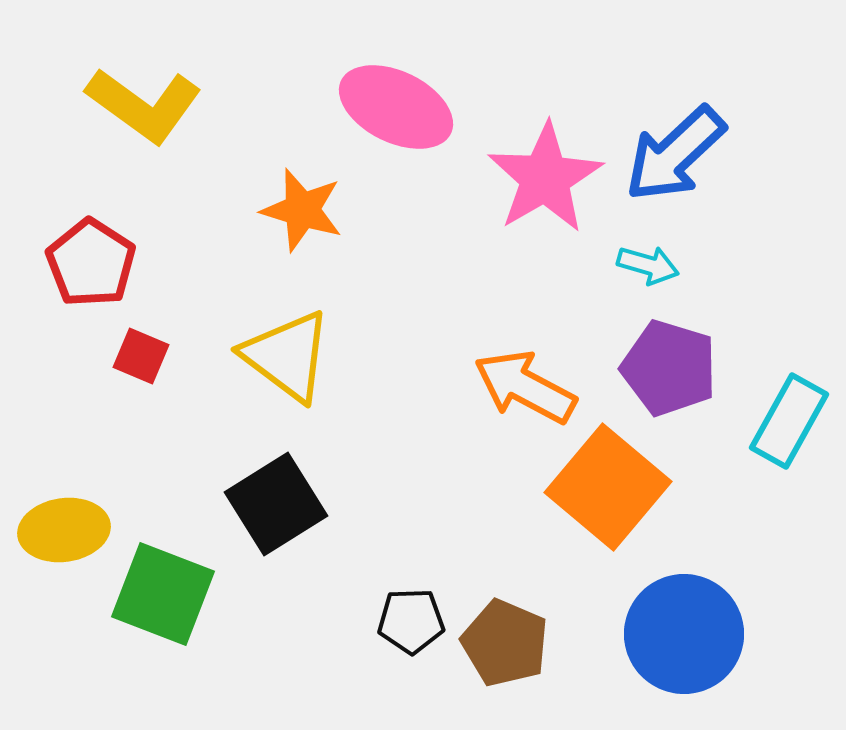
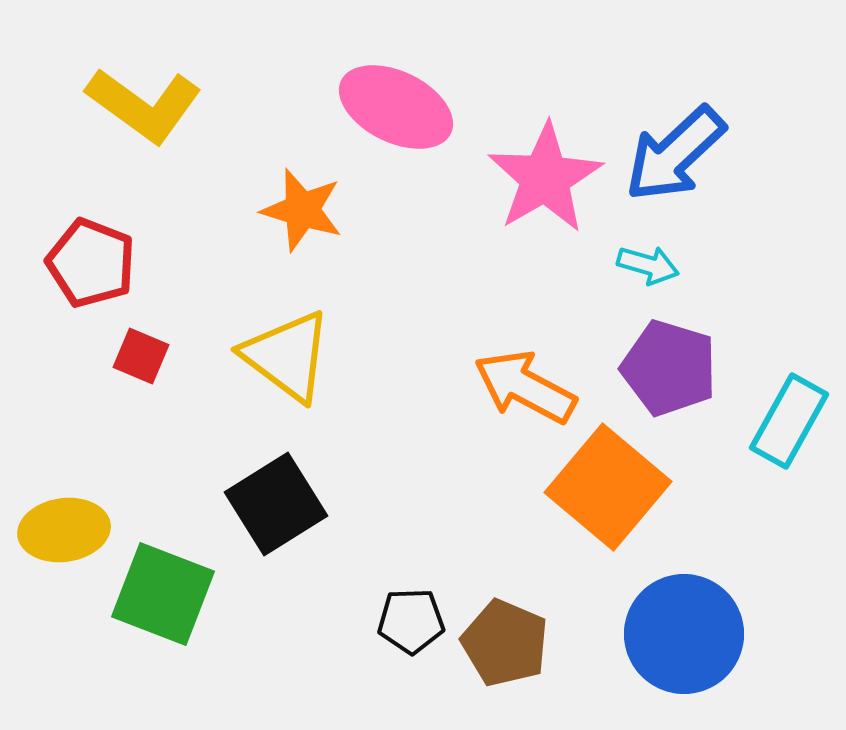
red pentagon: rotated 12 degrees counterclockwise
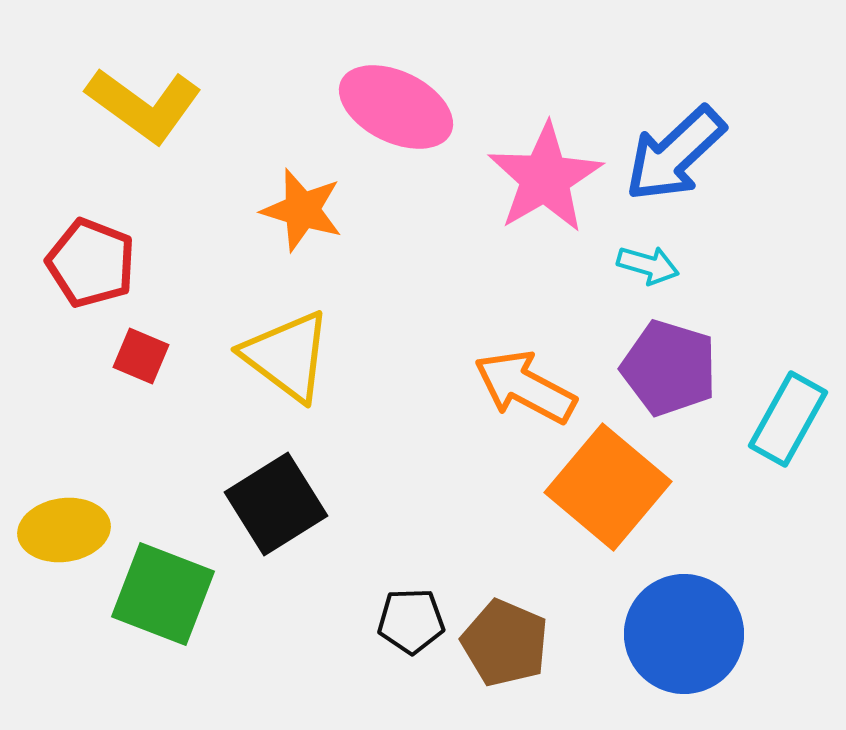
cyan rectangle: moved 1 px left, 2 px up
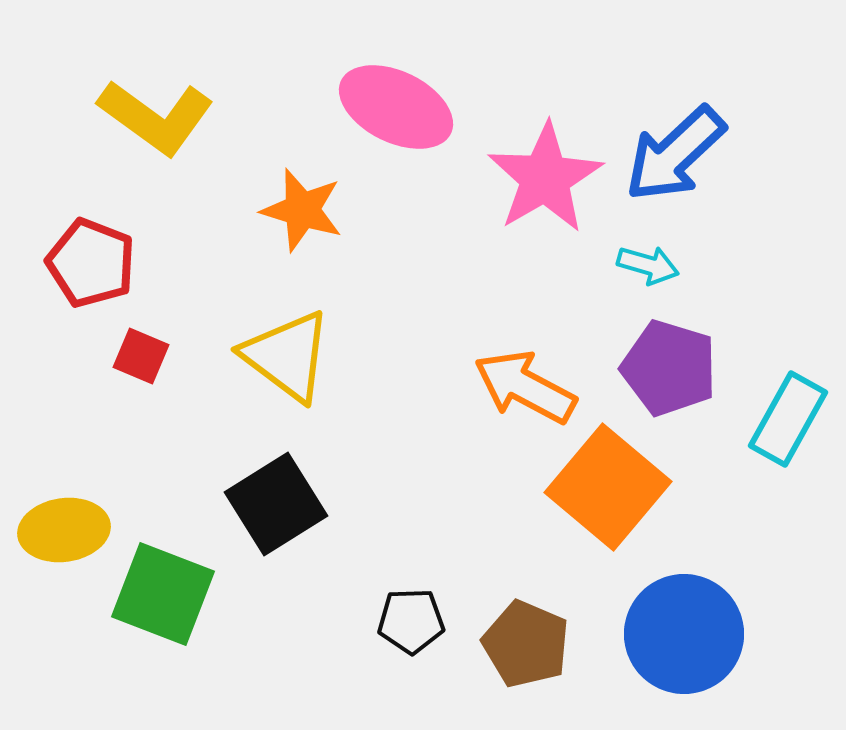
yellow L-shape: moved 12 px right, 12 px down
brown pentagon: moved 21 px right, 1 px down
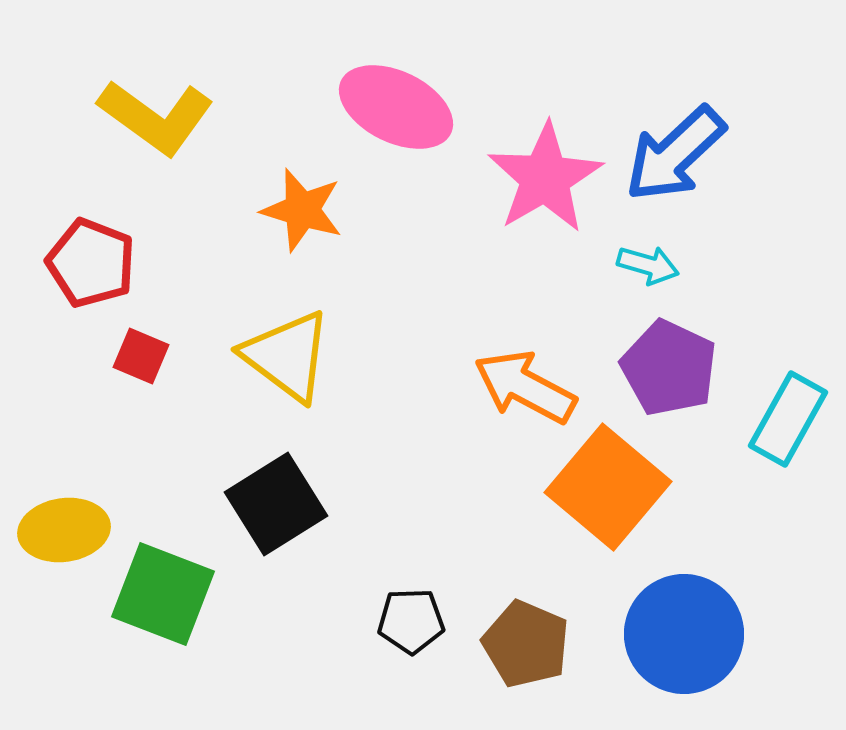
purple pentagon: rotated 8 degrees clockwise
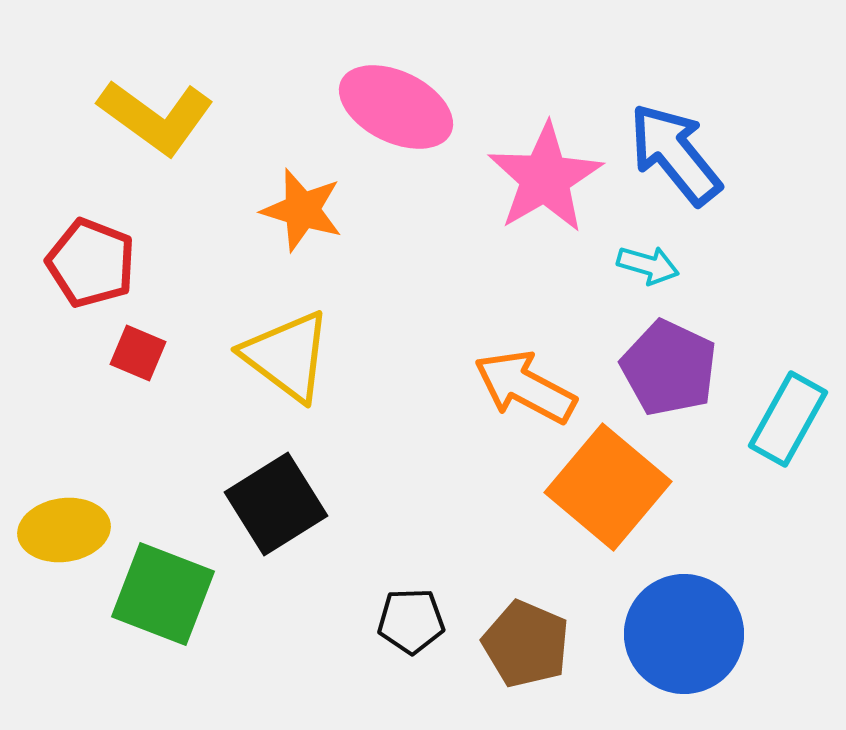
blue arrow: rotated 94 degrees clockwise
red square: moved 3 px left, 3 px up
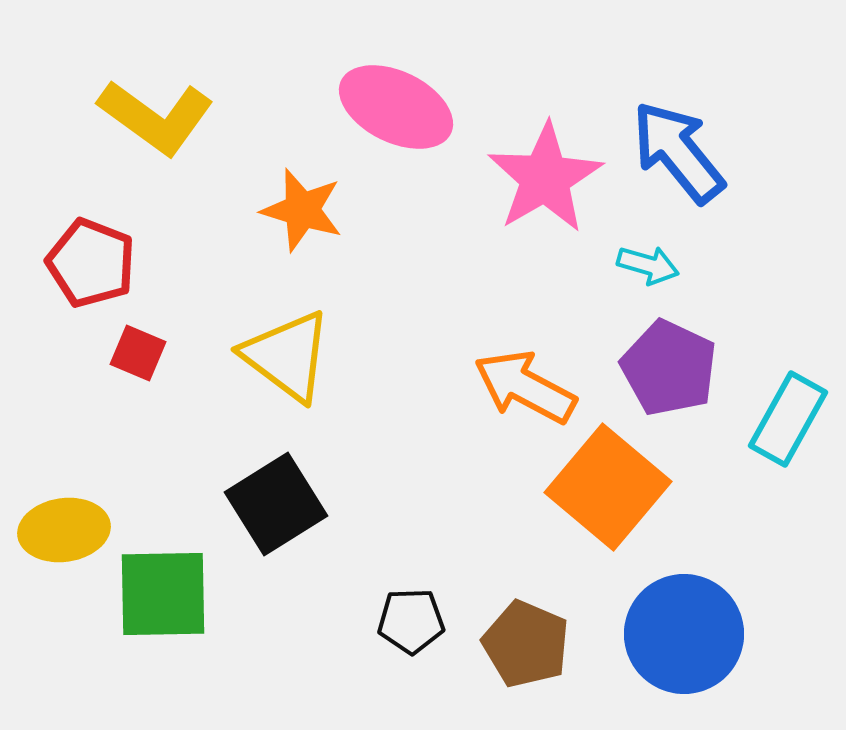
blue arrow: moved 3 px right, 2 px up
green square: rotated 22 degrees counterclockwise
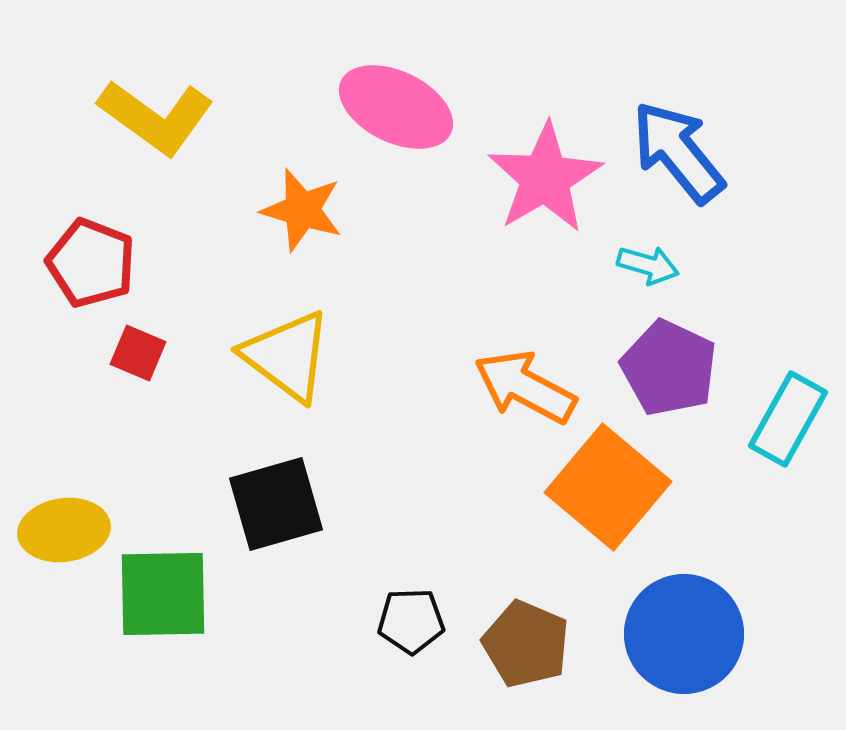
black square: rotated 16 degrees clockwise
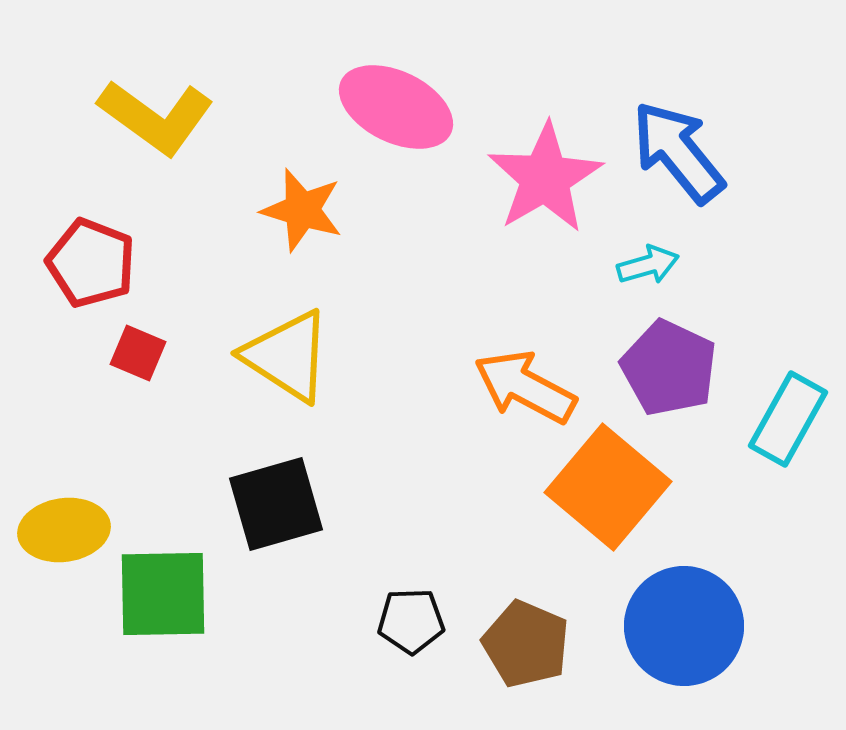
cyan arrow: rotated 32 degrees counterclockwise
yellow triangle: rotated 4 degrees counterclockwise
blue circle: moved 8 px up
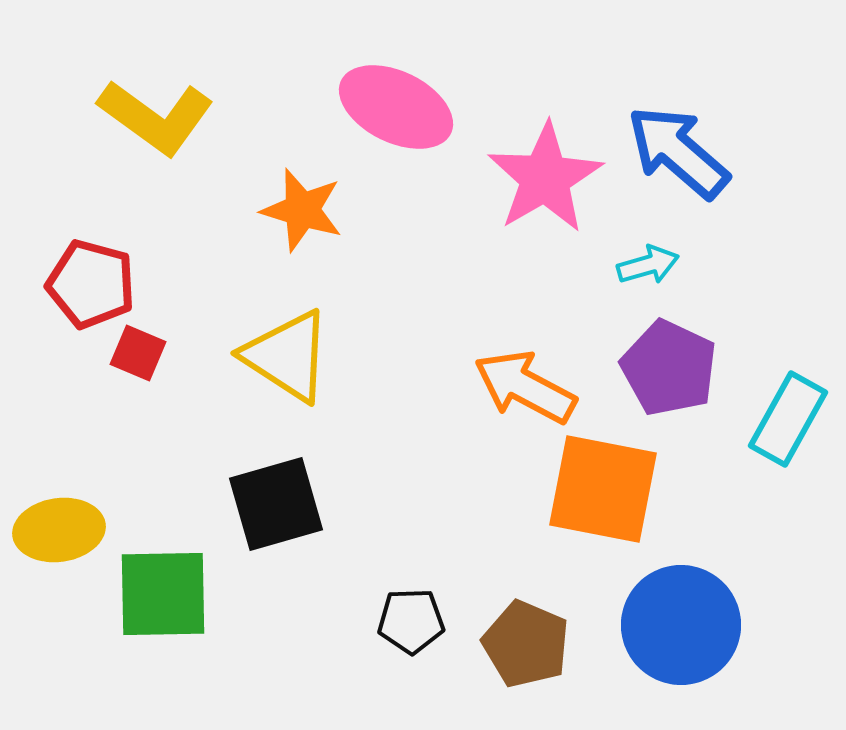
blue arrow: rotated 10 degrees counterclockwise
red pentagon: moved 21 px down; rotated 6 degrees counterclockwise
orange square: moved 5 px left, 2 px down; rotated 29 degrees counterclockwise
yellow ellipse: moved 5 px left
blue circle: moved 3 px left, 1 px up
